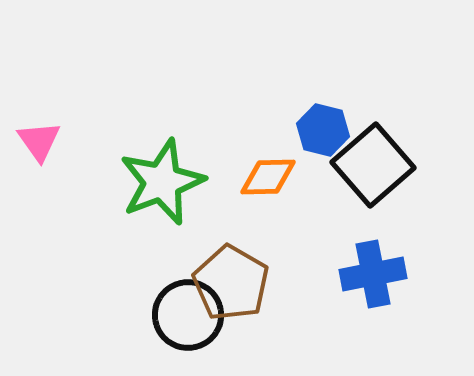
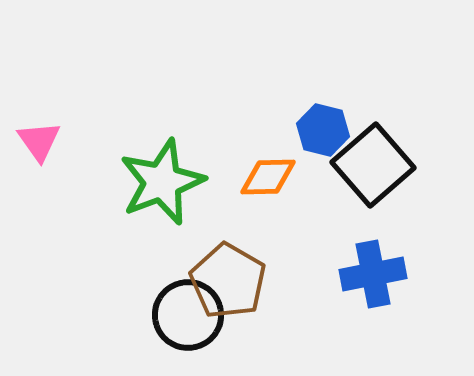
brown pentagon: moved 3 px left, 2 px up
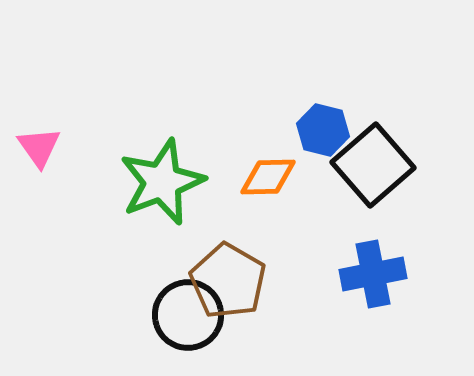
pink triangle: moved 6 px down
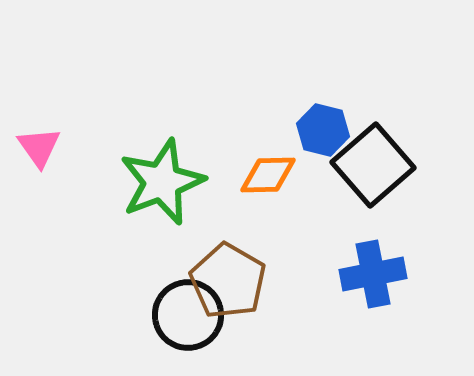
orange diamond: moved 2 px up
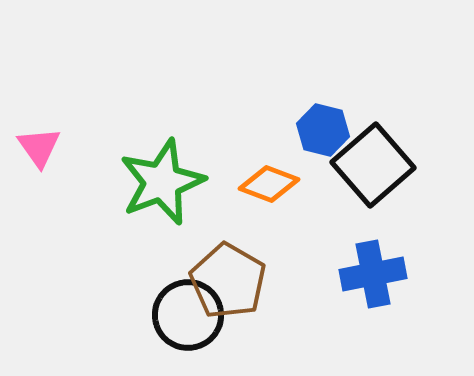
orange diamond: moved 1 px right, 9 px down; rotated 22 degrees clockwise
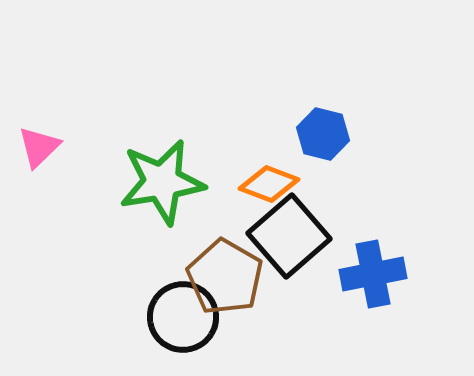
blue hexagon: moved 4 px down
pink triangle: rotated 21 degrees clockwise
black square: moved 84 px left, 71 px down
green star: rotated 12 degrees clockwise
brown pentagon: moved 3 px left, 4 px up
black circle: moved 5 px left, 2 px down
